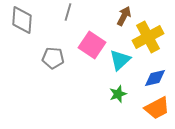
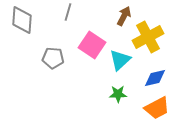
green star: rotated 18 degrees clockwise
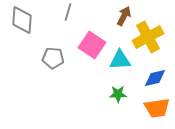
cyan triangle: rotated 40 degrees clockwise
orange trapezoid: rotated 20 degrees clockwise
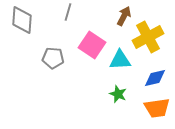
green star: rotated 24 degrees clockwise
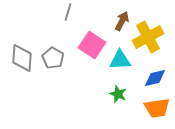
brown arrow: moved 2 px left, 5 px down
gray diamond: moved 38 px down
gray pentagon: rotated 25 degrees clockwise
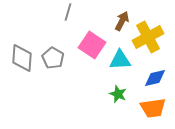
orange trapezoid: moved 4 px left
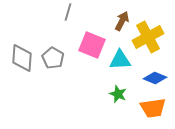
pink square: rotated 12 degrees counterclockwise
blue diamond: rotated 35 degrees clockwise
